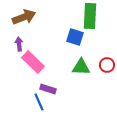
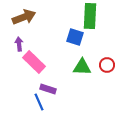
pink rectangle: moved 1 px right
green triangle: moved 1 px right
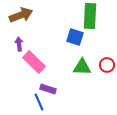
brown arrow: moved 3 px left, 2 px up
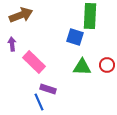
purple arrow: moved 7 px left
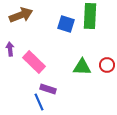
blue square: moved 9 px left, 13 px up
purple arrow: moved 2 px left, 5 px down
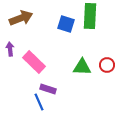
brown arrow: moved 3 px down
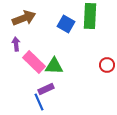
brown arrow: moved 3 px right
blue square: rotated 12 degrees clockwise
purple arrow: moved 6 px right, 5 px up
green triangle: moved 28 px left, 1 px up
purple rectangle: moved 2 px left; rotated 42 degrees counterclockwise
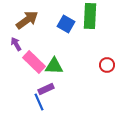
brown arrow: moved 3 px right, 2 px down; rotated 15 degrees counterclockwise
purple arrow: rotated 24 degrees counterclockwise
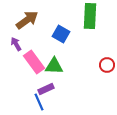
blue square: moved 5 px left, 10 px down
pink rectangle: rotated 10 degrees clockwise
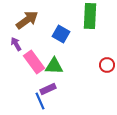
purple rectangle: moved 2 px right
blue line: moved 1 px right, 1 px up
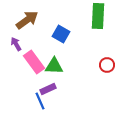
green rectangle: moved 8 px right
